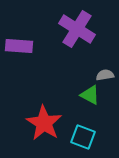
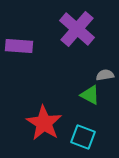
purple cross: rotated 9 degrees clockwise
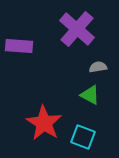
gray semicircle: moved 7 px left, 8 px up
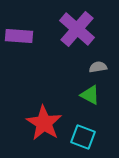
purple rectangle: moved 10 px up
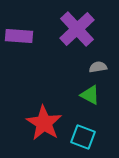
purple cross: rotated 6 degrees clockwise
